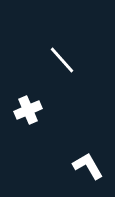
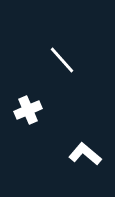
white L-shape: moved 3 px left, 12 px up; rotated 20 degrees counterclockwise
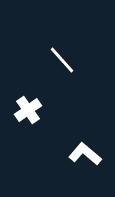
white cross: rotated 12 degrees counterclockwise
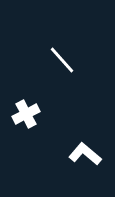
white cross: moved 2 px left, 4 px down; rotated 8 degrees clockwise
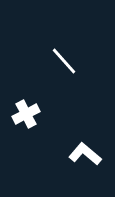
white line: moved 2 px right, 1 px down
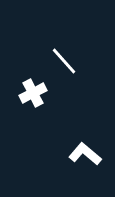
white cross: moved 7 px right, 21 px up
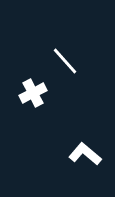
white line: moved 1 px right
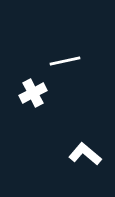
white line: rotated 60 degrees counterclockwise
